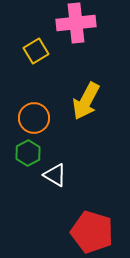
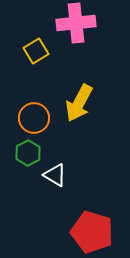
yellow arrow: moved 7 px left, 2 px down
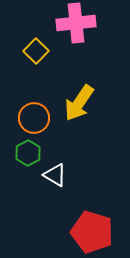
yellow square: rotated 15 degrees counterclockwise
yellow arrow: rotated 6 degrees clockwise
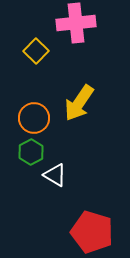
green hexagon: moved 3 px right, 1 px up
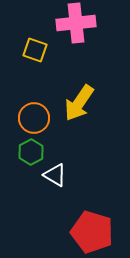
yellow square: moved 1 px left, 1 px up; rotated 25 degrees counterclockwise
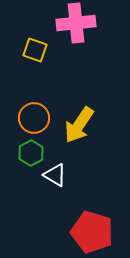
yellow arrow: moved 22 px down
green hexagon: moved 1 px down
